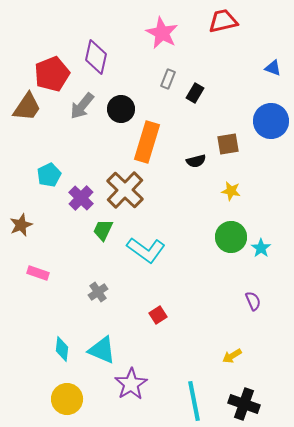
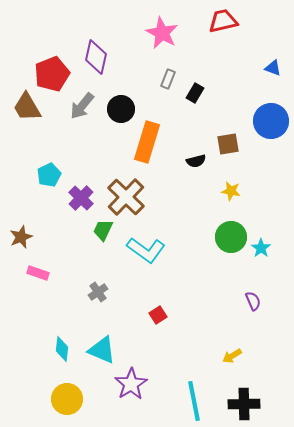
brown trapezoid: rotated 116 degrees clockwise
brown cross: moved 1 px right, 7 px down
brown star: moved 12 px down
black cross: rotated 20 degrees counterclockwise
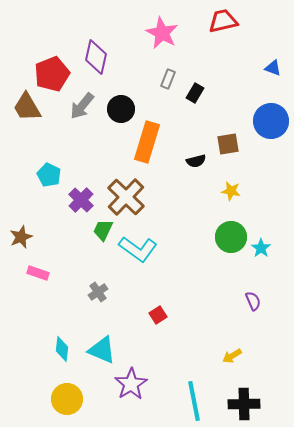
cyan pentagon: rotated 20 degrees counterclockwise
purple cross: moved 2 px down
cyan L-shape: moved 8 px left, 1 px up
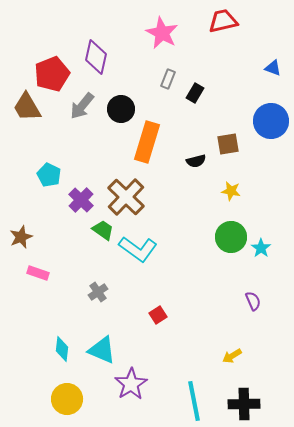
green trapezoid: rotated 100 degrees clockwise
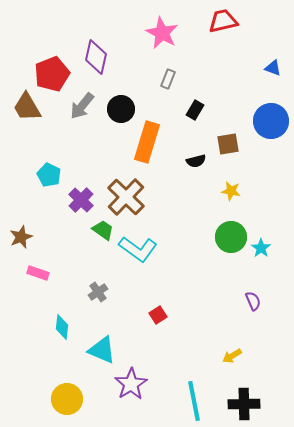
black rectangle: moved 17 px down
cyan diamond: moved 22 px up
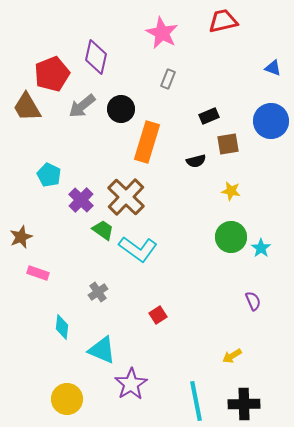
gray arrow: rotated 12 degrees clockwise
black rectangle: moved 14 px right, 6 px down; rotated 36 degrees clockwise
cyan line: moved 2 px right
